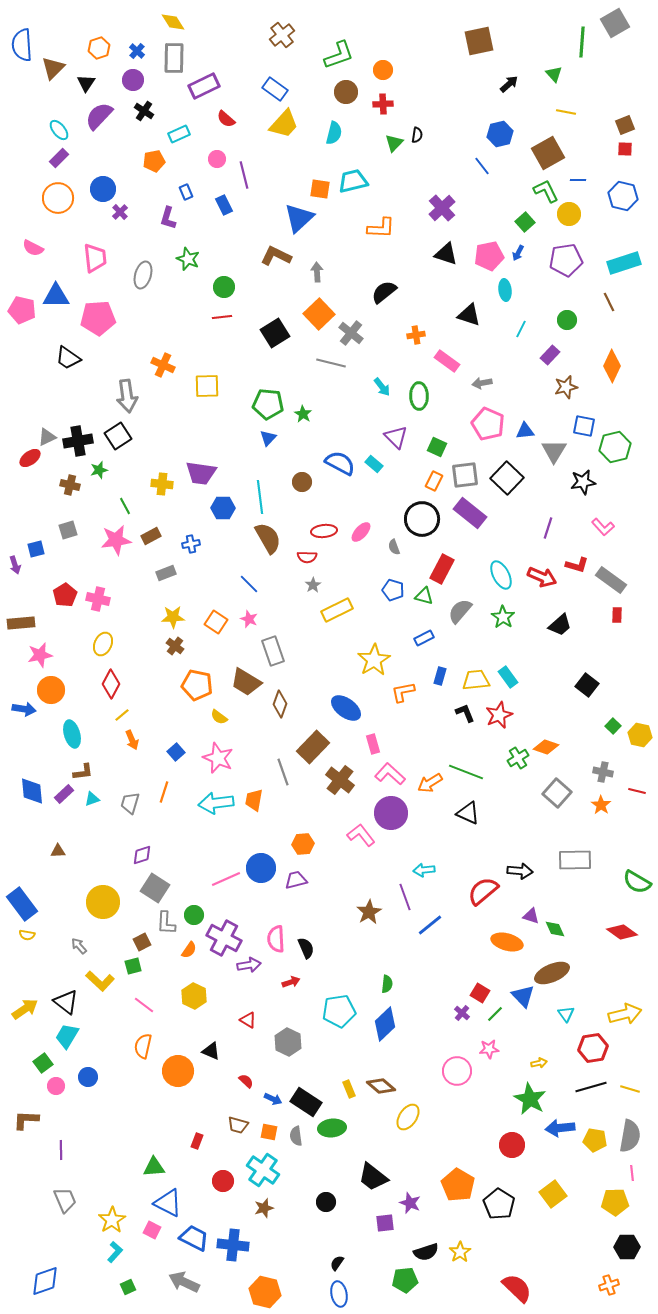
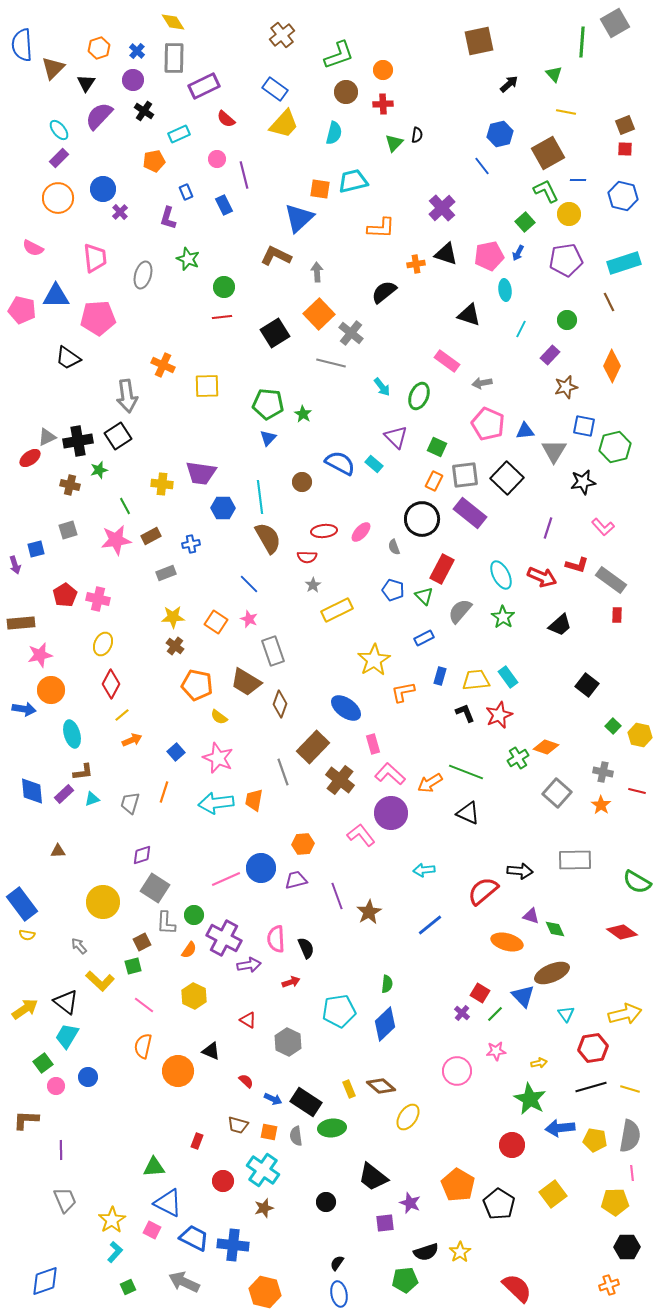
orange cross at (416, 335): moved 71 px up
green ellipse at (419, 396): rotated 24 degrees clockwise
green triangle at (424, 596): rotated 30 degrees clockwise
orange arrow at (132, 740): rotated 90 degrees counterclockwise
purple line at (405, 897): moved 68 px left, 1 px up
pink star at (489, 1049): moved 7 px right, 2 px down
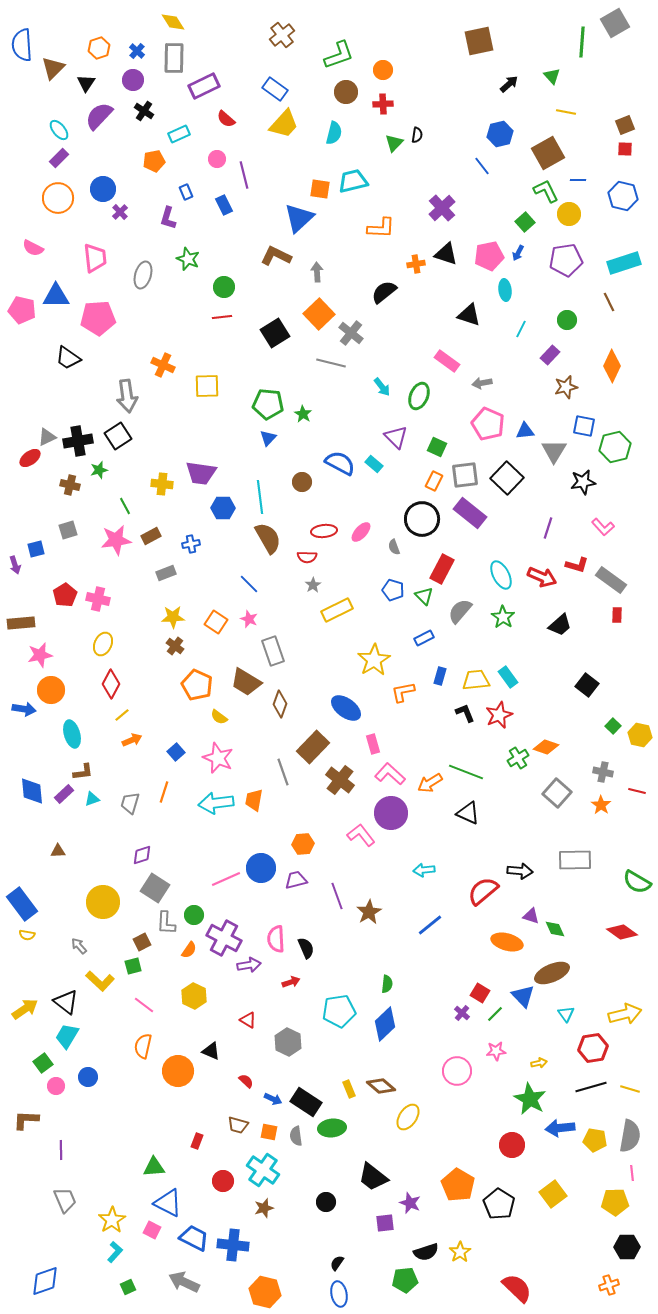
green triangle at (554, 74): moved 2 px left, 2 px down
orange pentagon at (197, 685): rotated 12 degrees clockwise
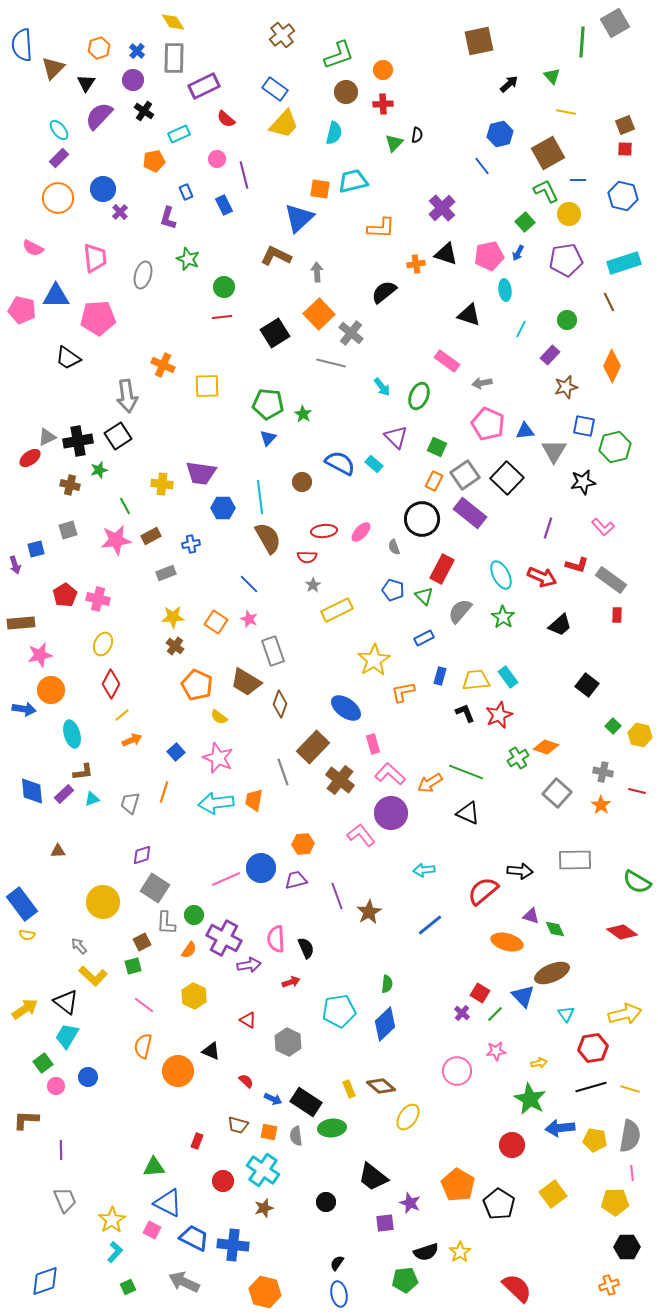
gray square at (465, 475): rotated 28 degrees counterclockwise
yellow L-shape at (100, 981): moved 7 px left, 5 px up
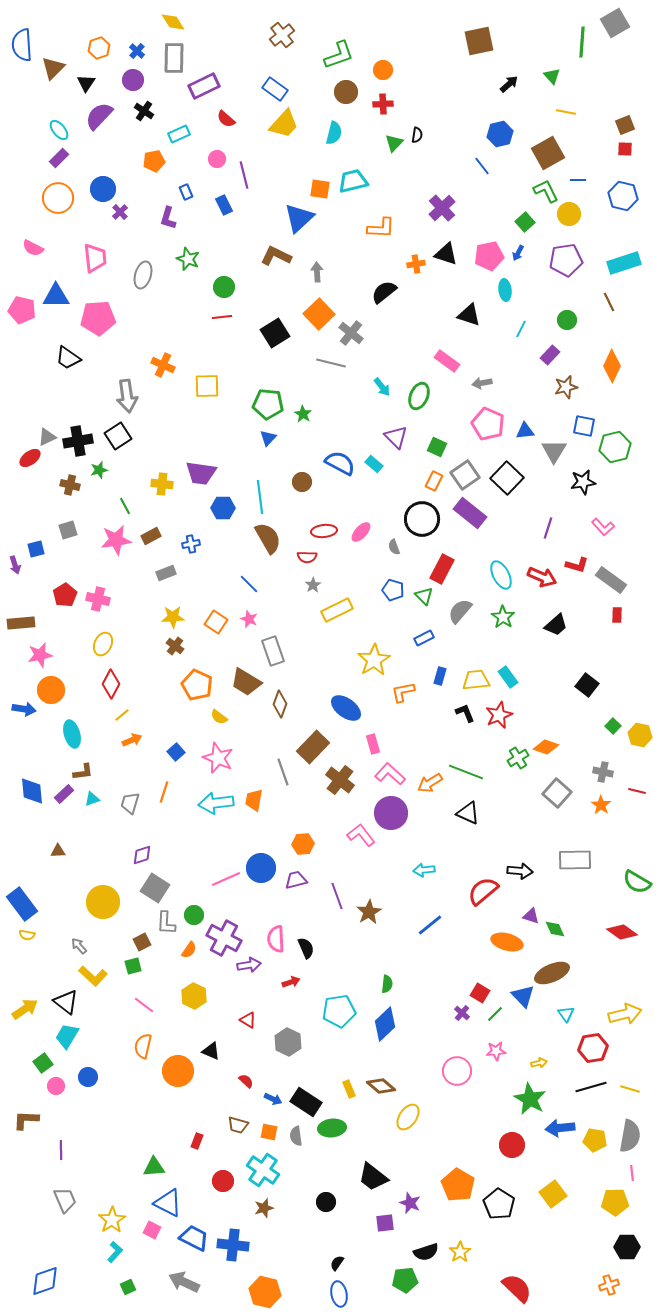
black trapezoid at (560, 625): moved 4 px left
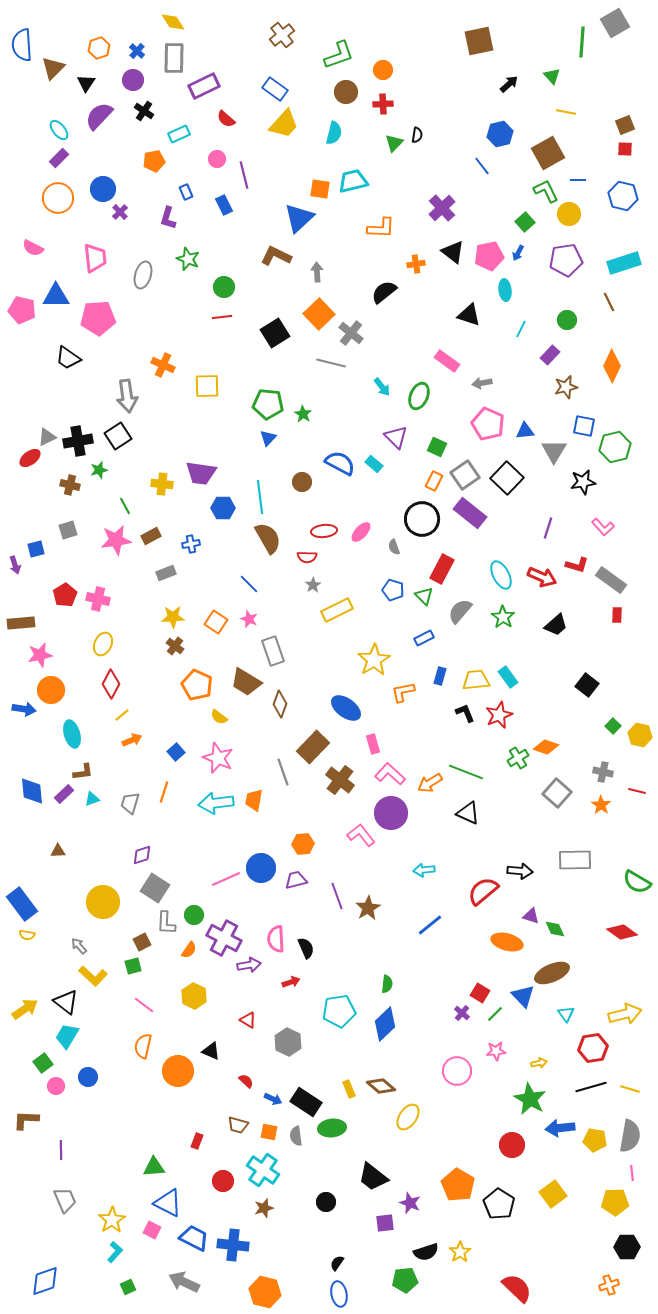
black triangle at (446, 254): moved 7 px right, 2 px up; rotated 20 degrees clockwise
brown star at (369, 912): moved 1 px left, 4 px up
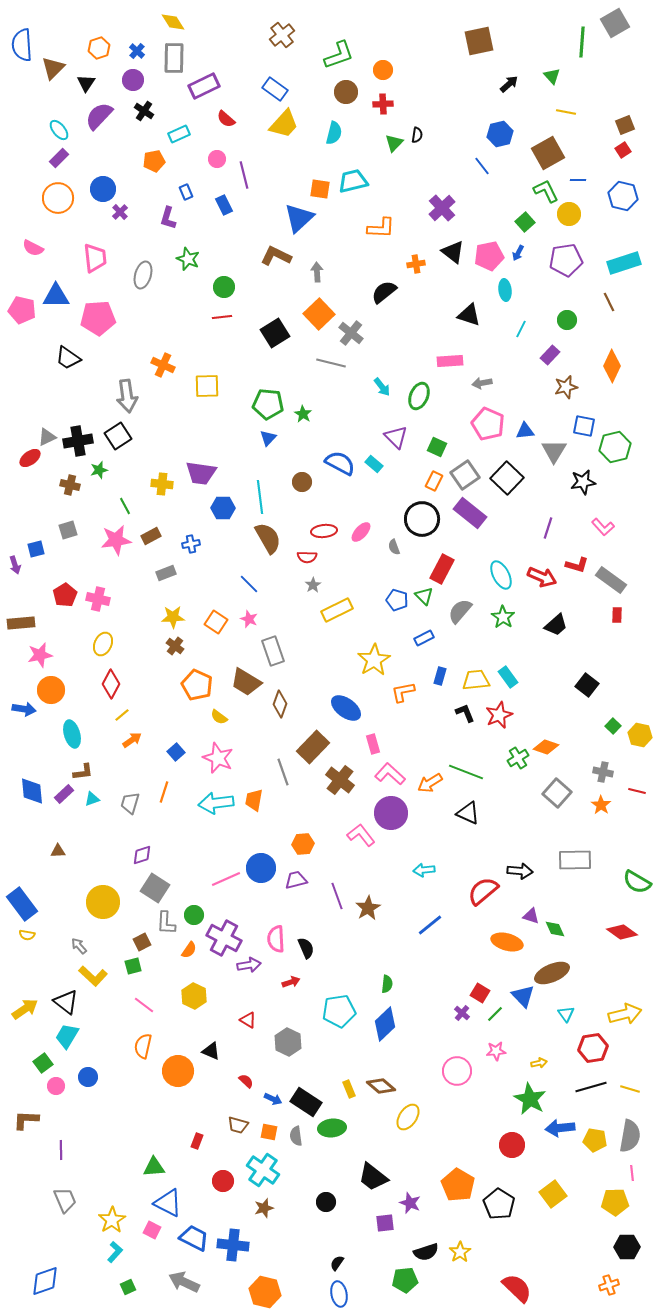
red square at (625, 149): moved 2 px left, 1 px down; rotated 35 degrees counterclockwise
pink rectangle at (447, 361): moved 3 px right; rotated 40 degrees counterclockwise
blue pentagon at (393, 590): moved 4 px right, 10 px down
orange arrow at (132, 740): rotated 12 degrees counterclockwise
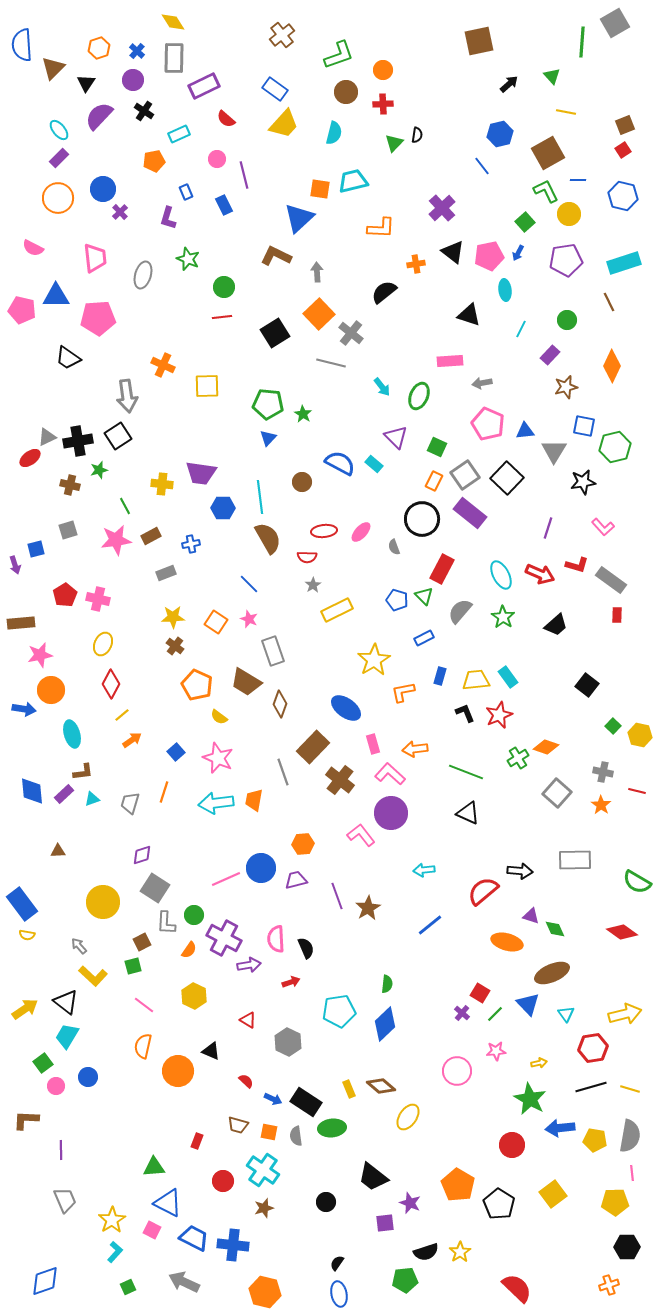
red arrow at (542, 577): moved 2 px left, 3 px up
orange arrow at (430, 783): moved 15 px left, 34 px up; rotated 25 degrees clockwise
blue triangle at (523, 996): moved 5 px right, 8 px down
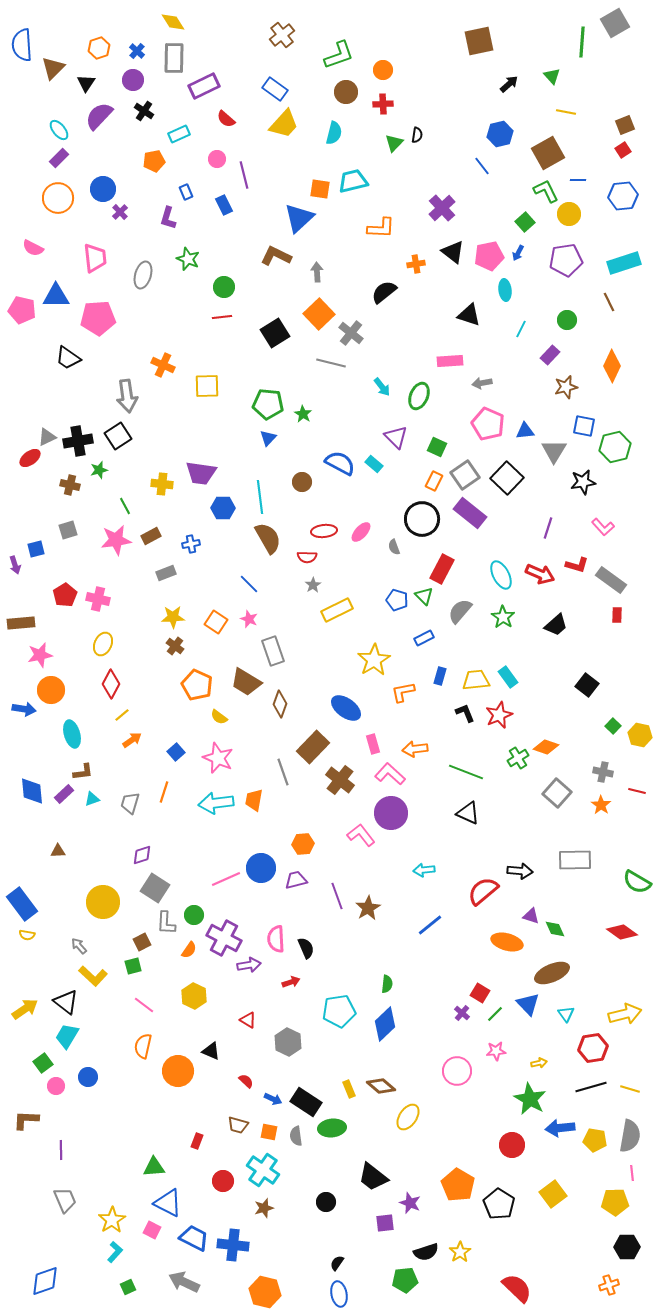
blue hexagon at (623, 196): rotated 20 degrees counterclockwise
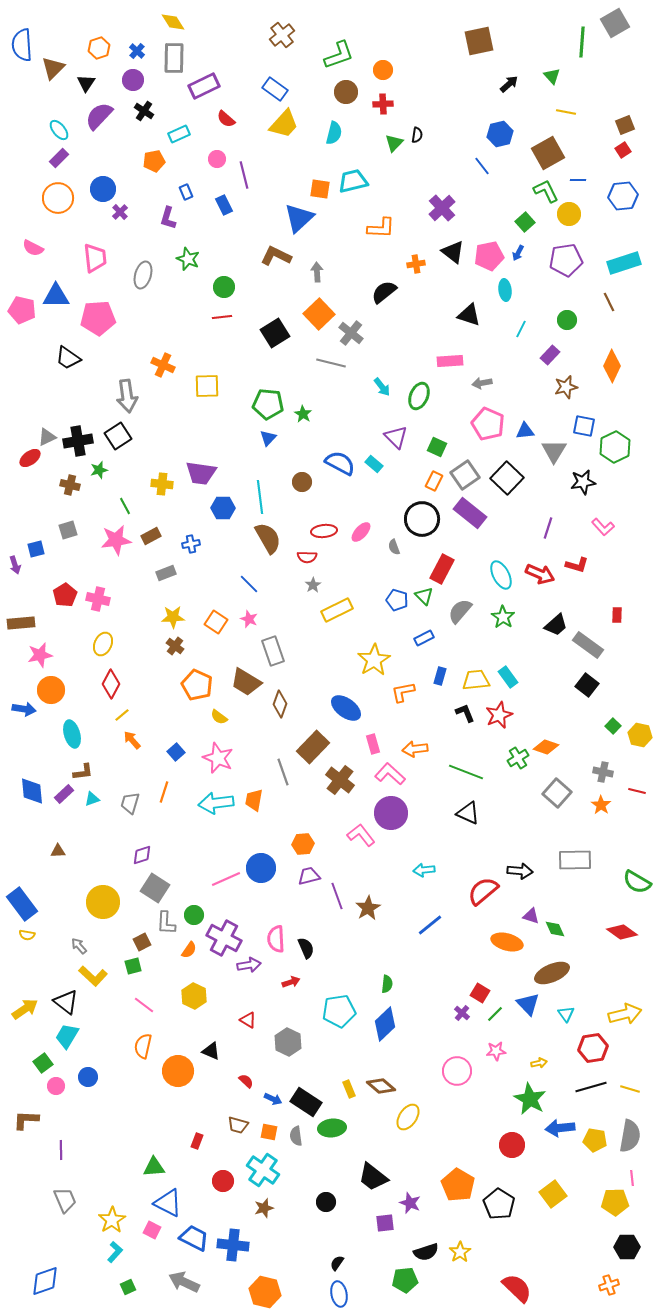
green hexagon at (615, 447): rotated 12 degrees counterclockwise
gray rectangle at (611, 580): moved 23 px left, 65 px down
orange arrow at (132, 740): rotated 96 degrees counterclockwise
purple trapezoid at (296, 880): moved 13 px right, 4 px up
pink line at (632, 1173): moved 5 px down
